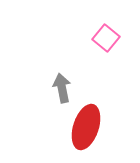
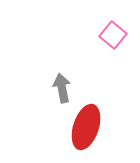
pink square: moved 7 px right, 3 px up
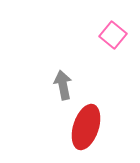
gray arrow: moved 1 px right, 3 px up
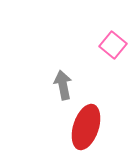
pink square: moved 10 px down
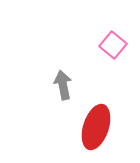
red ellipse: moved 10 px right
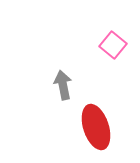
red ellipse: rotated 36 degrees counterclockwise
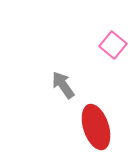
gray arrow: rotated 24 degrees counterclockwise
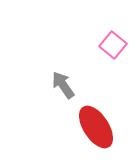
red ellipse: rotated 15 degrees counterclockwise
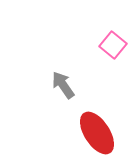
red ellipse: moved 1 px right, 6 px down
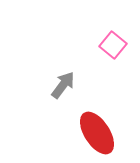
gray arrow: rotated 72 degrees clockwise
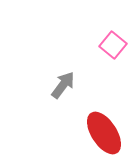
red ellipse: moved 7 px right
